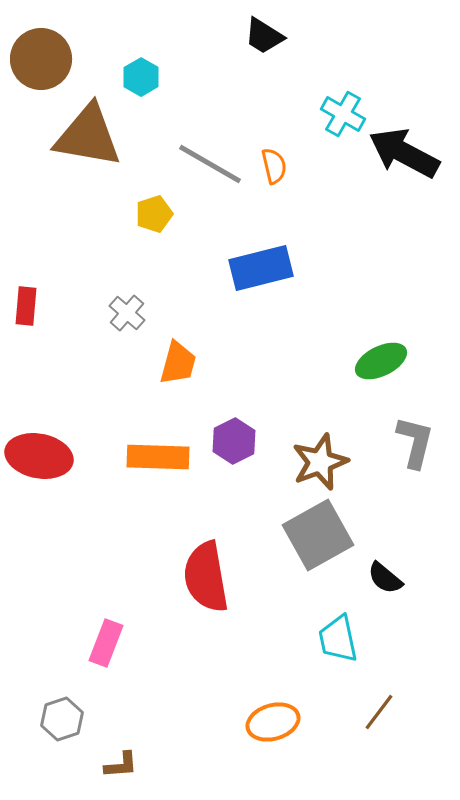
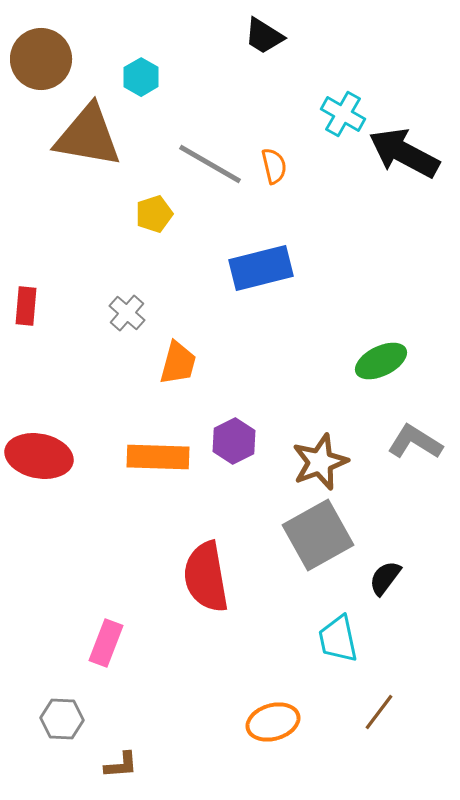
gray L-shape: rotated 72 degrees counterclockwise
black semicircle: rotated 87 degrees clockwise
gray hexagon: rotated 21 degrees clockwise
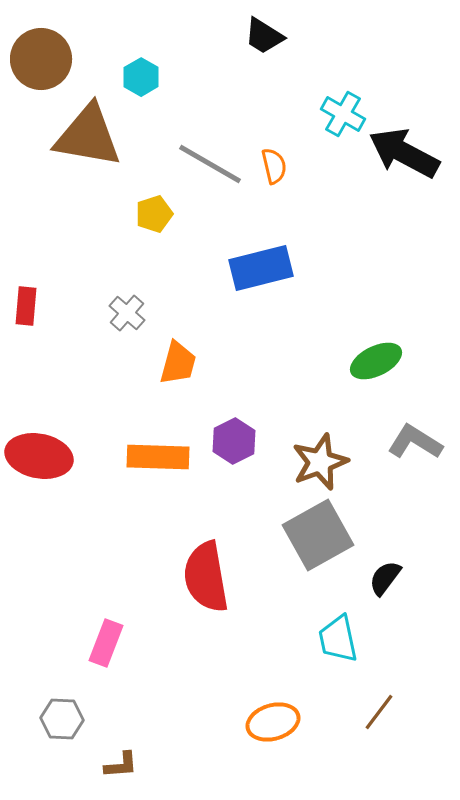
green ellipse: moved 5 px left
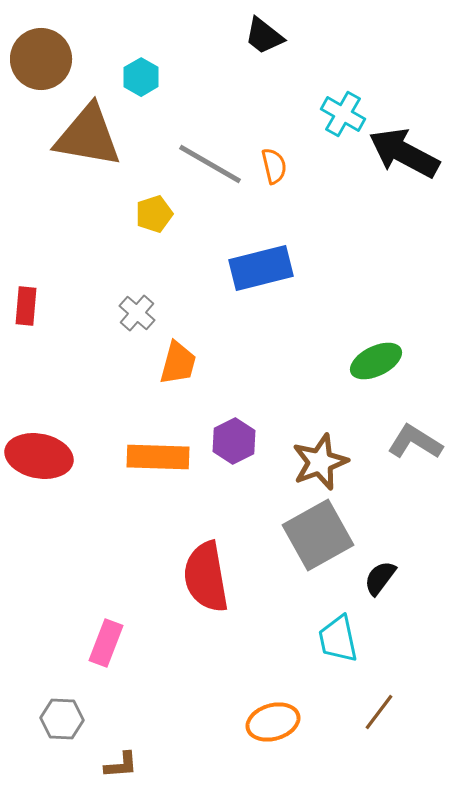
black trapezoid: rotated 6 degrees clockwise
gray cross: moved 10 px right
black semicircle: moved 5 px left
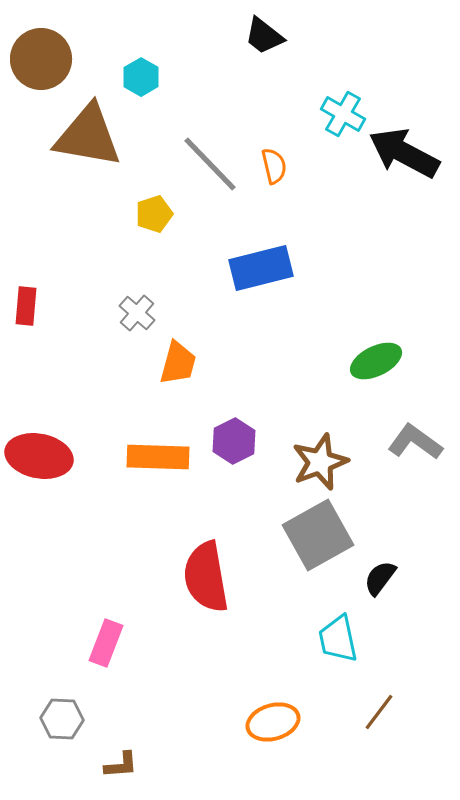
gray line: rotated 16 degrees clockwise
gray L-shape: rotated 4 degrees clockwise
